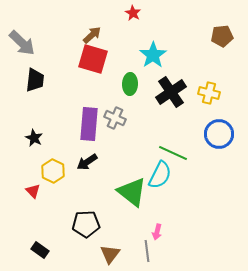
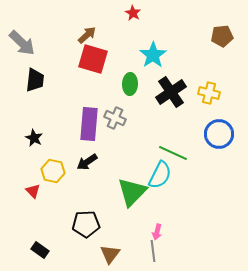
brown arrow: moved 5 px left
yellow hexagon: rotated 15 degrees counterclockwise
green triangle: rotated 36 degrees clockwise
gray line: moved 6 px right
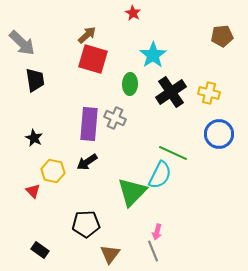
black trapezoid: rotated 15 degrees counterclockwise
gray line: rotated 15 degrees counterclockwise
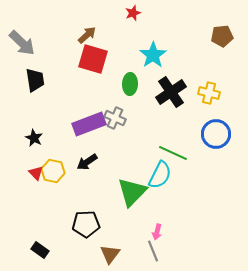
red star: rotated 21 degrees clockwise
purple rectangle: rotated 64 degrees clockwise
blue circle: moved 3 px left
red triangle: moved 3 px right, 18 px up
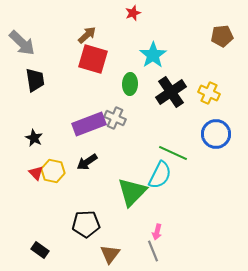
yellow cross: rotated 10 degrees clockwise
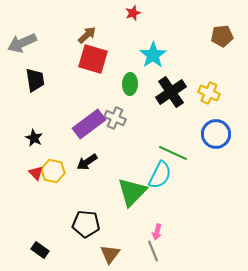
gray arrow: rotated 112 degrees clockwise
purple rectangle: rotated 16 degrees counterclockwise
black pentagon: rotated 8 degrees clockwise
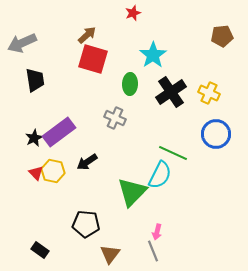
purple rectangle: moved 30 px left, 8 px down
black star: rotated 18 degrees clockwise
